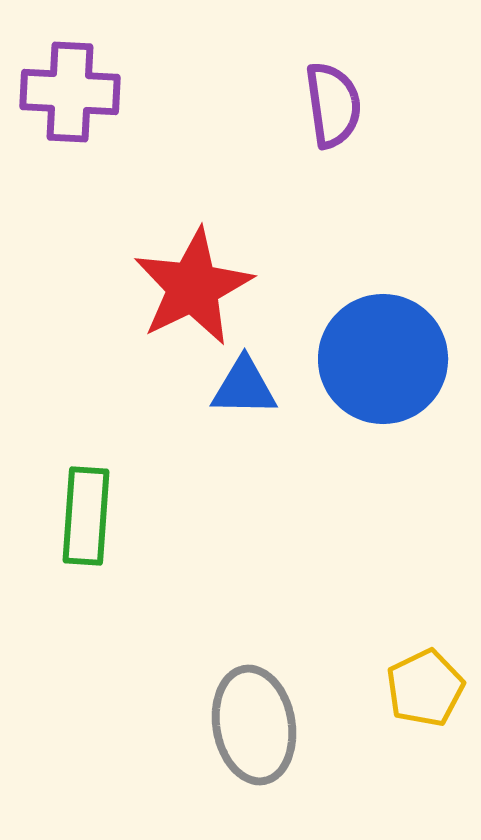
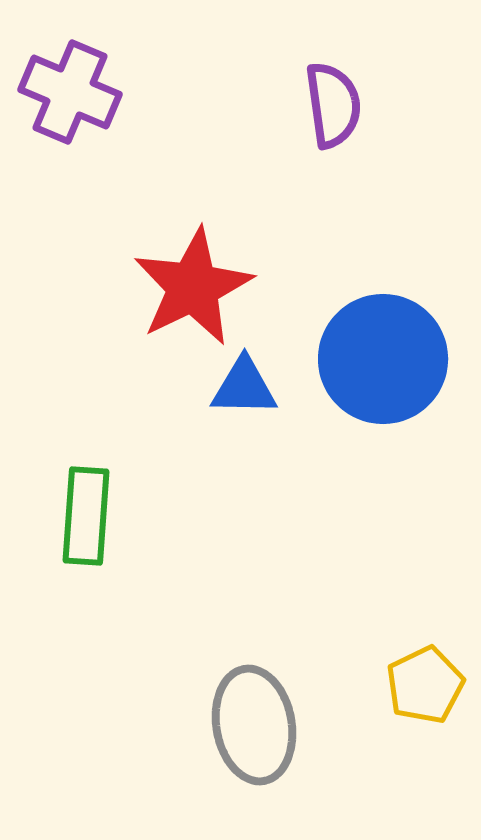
purple cross: rotated 20 degrees clockwise
yellow pentagon: moved 3 px up
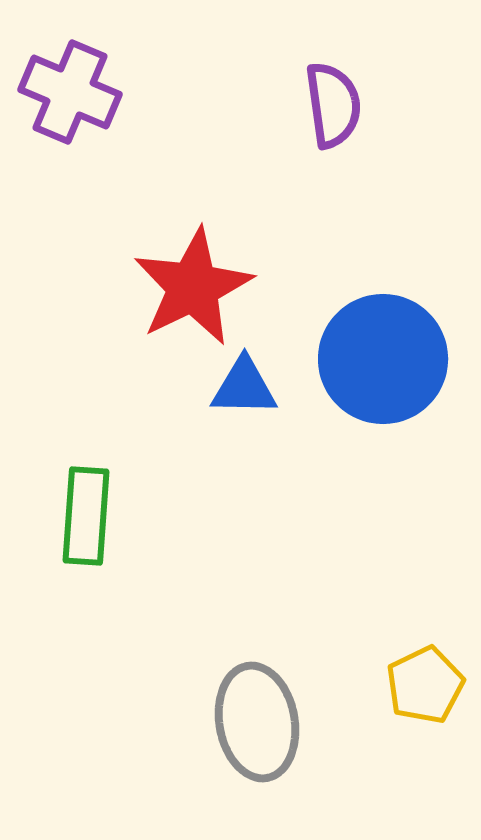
gray ellipse: moved 3 px right, 3 px up
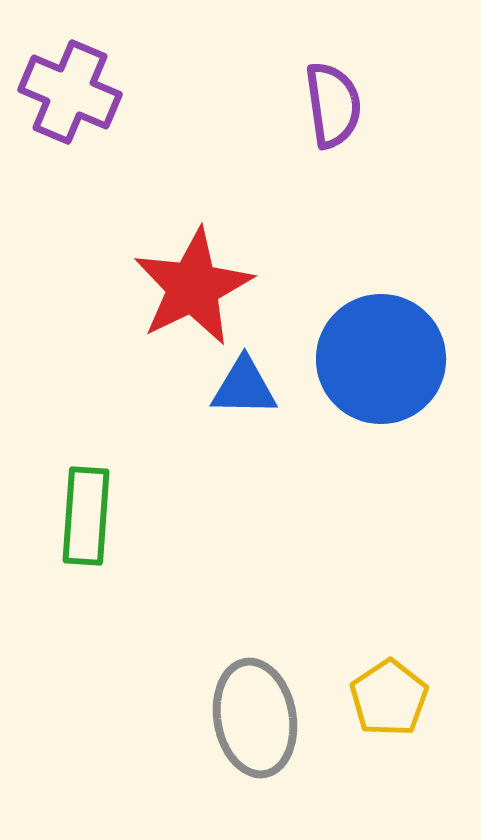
blue circle: moved 2 px left
yellow pentagon: moved 36 px left, 13 px down; rotated 8 degrees counterclockwise
gray ellipse: moved 2 px left, 4 px up
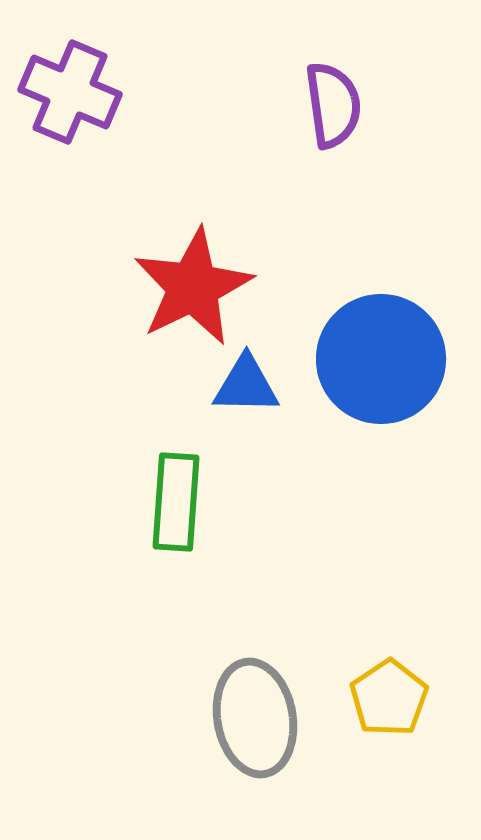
blue triangle: moved 2 px right, 2 px up
green rectangle: moved 90 px right, 14 px up
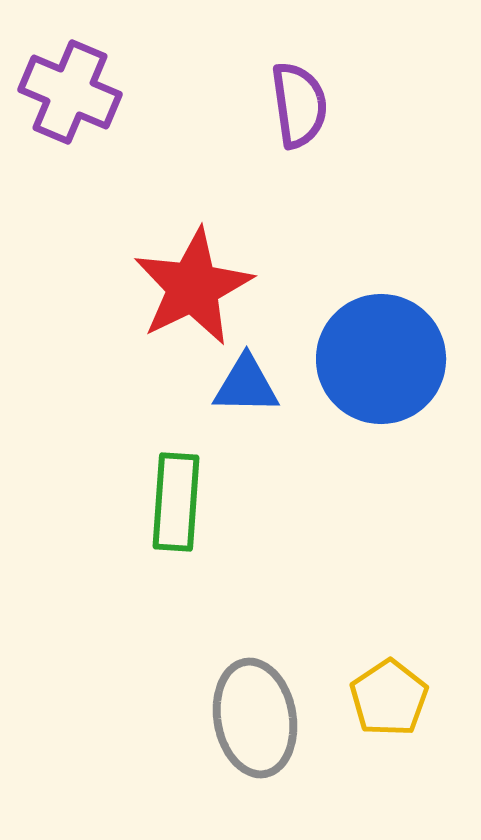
purple semicircle: moved 34 px left
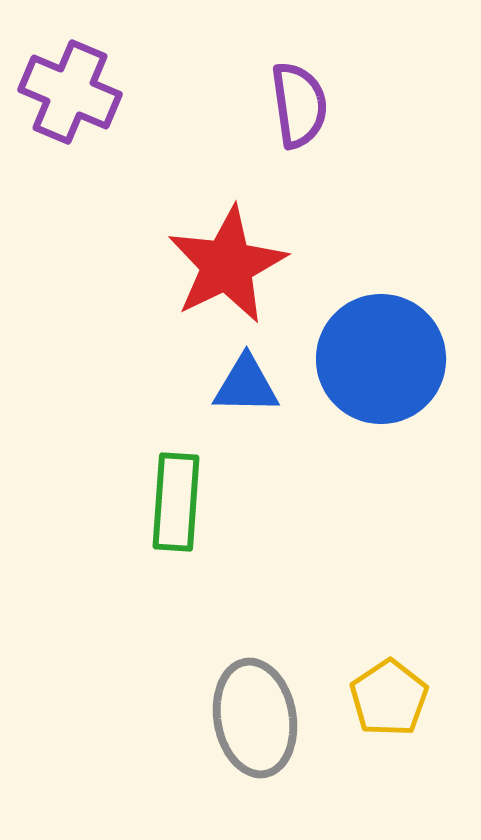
red star: moved 34 px right, 22 px up
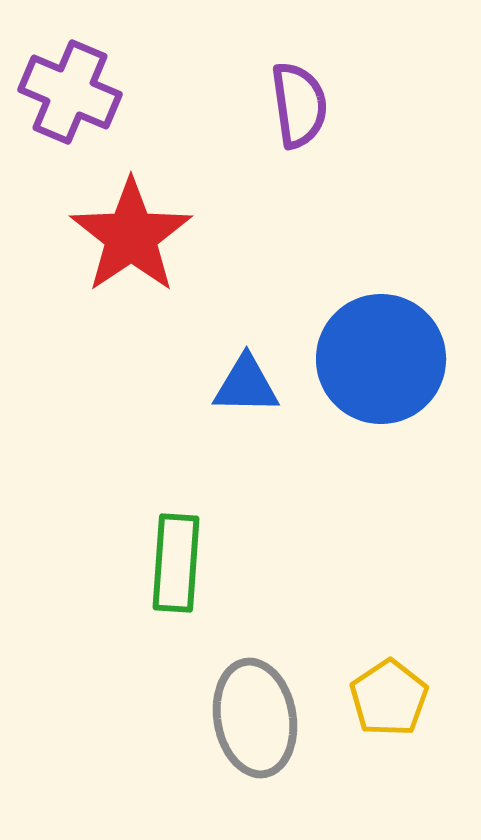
red star: moved 96 px left, 29 px up; rotated 8 degrees counterclockwise
green rectangle: moved 61 px down
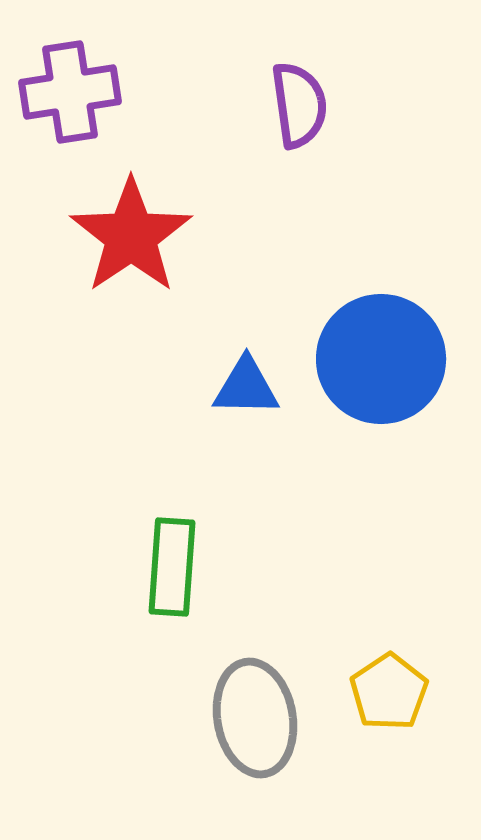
purple cross: rotated 32 degrees counterclockwise
blue triangle: moved 2 px down
green rectangle: moved 4 px left, 4 px down
yellow pentagon: moved 6 px up
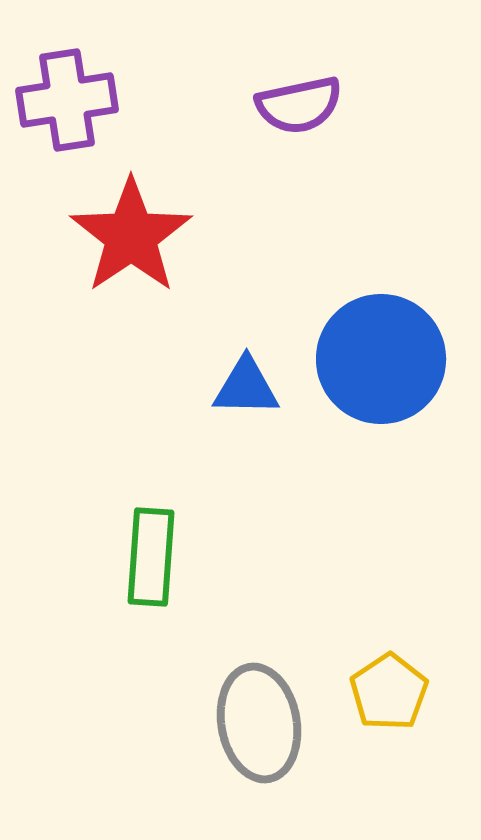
purple cross: moved 3 px left, 8 px down
purple semicircle: rotated 86 degrees clockwise
green rectangle: moved 21 px left, 10 px up
gray ellipse: moved 4 px right, 5 px down
